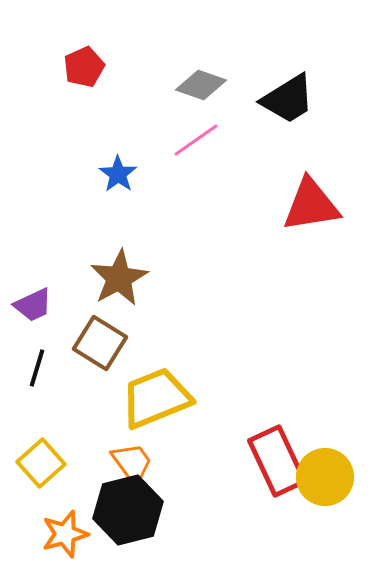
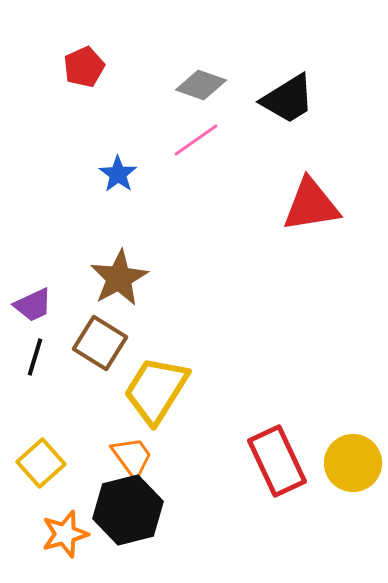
black line: moved 2 px left, 11 px up
yellow trapezoid: moved 8 px up; rotated 36 degrees counterclockwise
orange trapezoid: moved 6 px up
yellow circle: moved 28 px right, 14 px up
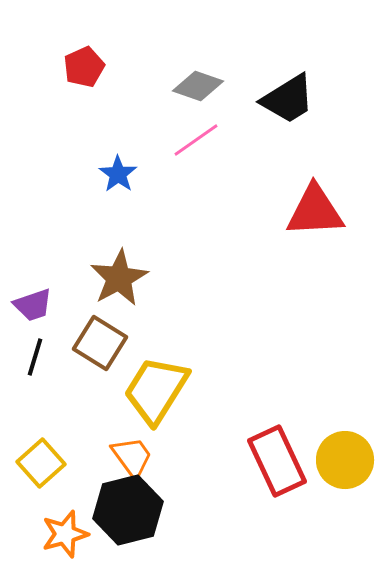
gray diamond: moved 3 px left, 1 px down
red triangle: moved 4 px right, 6 px down; rotated 6 degrees clockwise
purple trapezoid: rotated 6 degrees clockwise
yellow circle: moved 8 px left, 3 px up
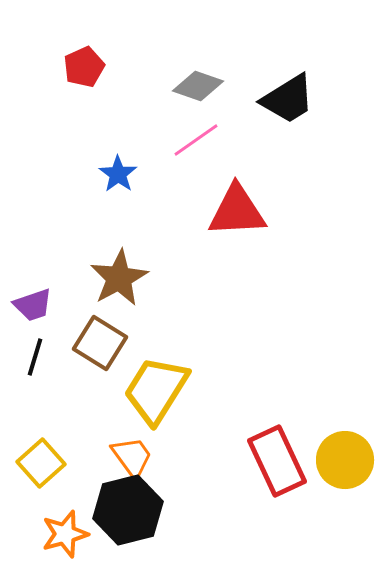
red triangle: moved 78 px left
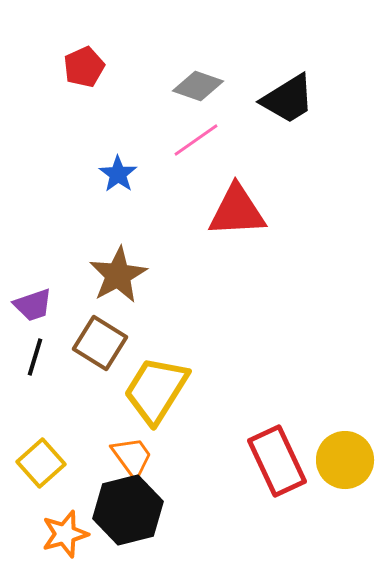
brown star: moved 1 px left, 3 px up
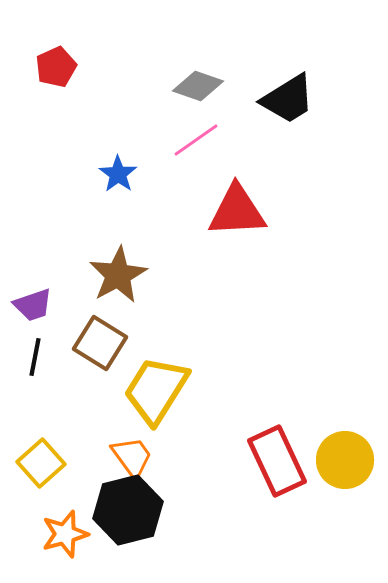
red pentagon: moved 28 px left
black line: rotated 6 degrees counterclockwise
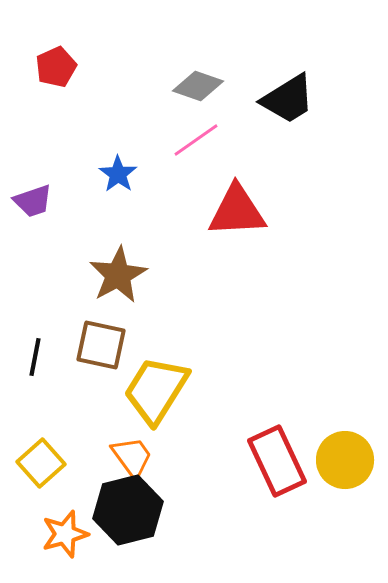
purple trapezoid: moved 104 px up
brown square: moved 1 px right, 2 px down; rotated 20 degrees counterclockwise
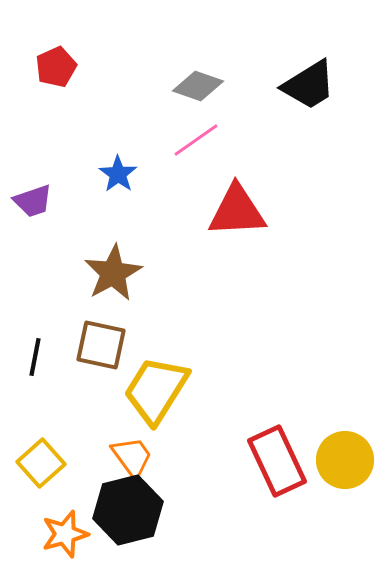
black trapezoid: moved 21 px right, 14 px up
brown star: moved 5 px left, 2 px up
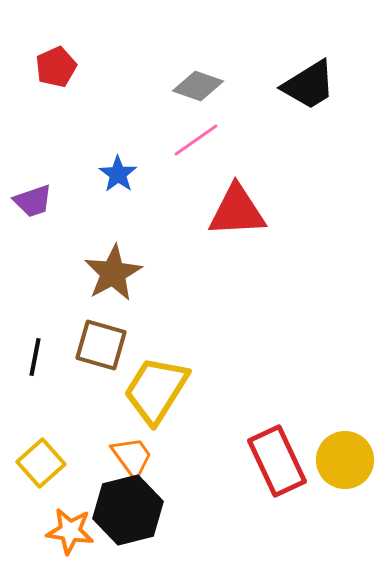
brown square: rotated 4 degrees clockwise
orange star: moved 5 px right, 3 px up; rotated 24 degrees clockwise
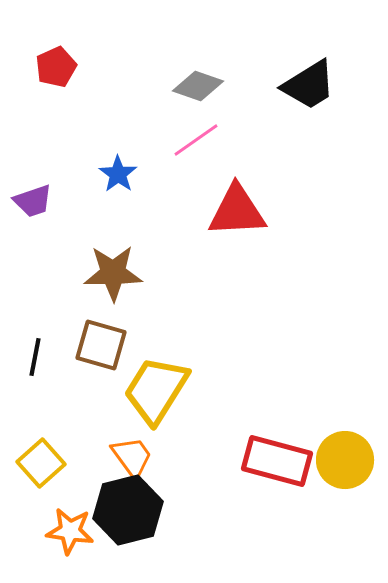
brown star: rotated 28 degrees clockwise
red rectangle: rotated 50 degrees counterclockwise
